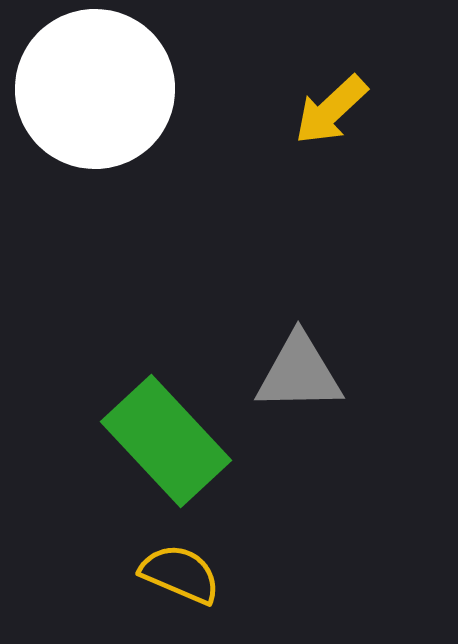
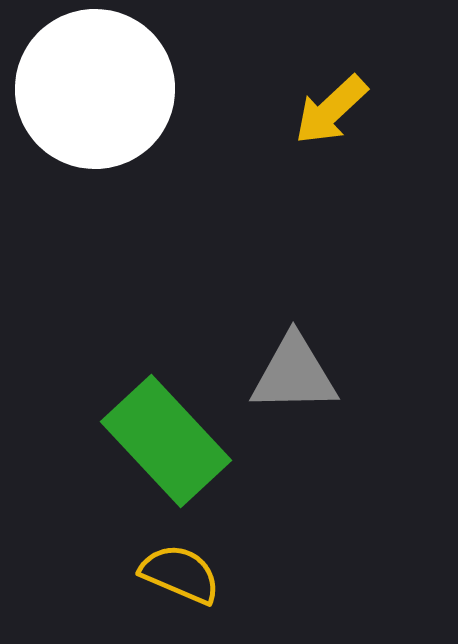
gray triangle: moved 5 px left, 1 px down
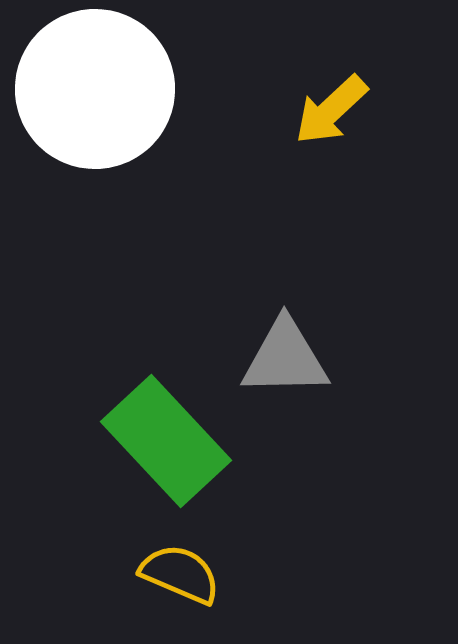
gray triangle: moved 9 px left, 16 px up
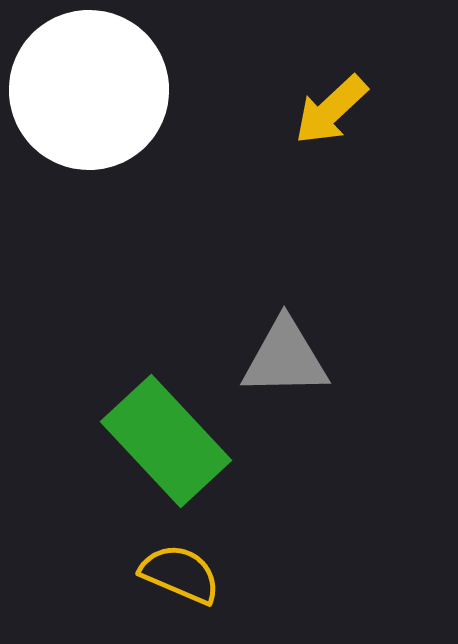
white circle: moved 6 px left, 1 px down
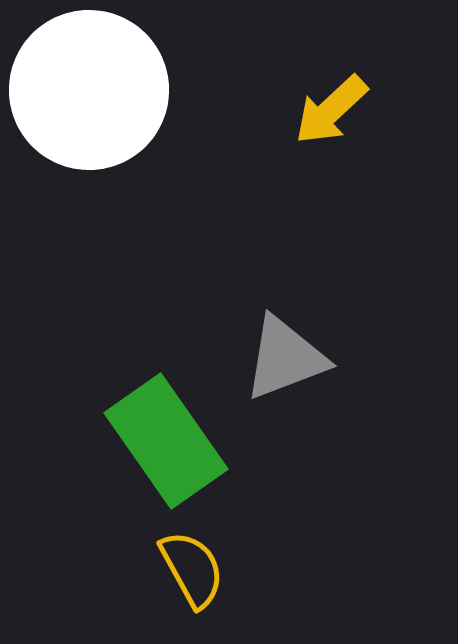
gray triangle: rotated 20 degrees counterclockwise
green rectangle: rotated 8 degrees clockwise
yellow semicircle: moved 12 px right, 5 px up; rotated 38 degrees clockwise
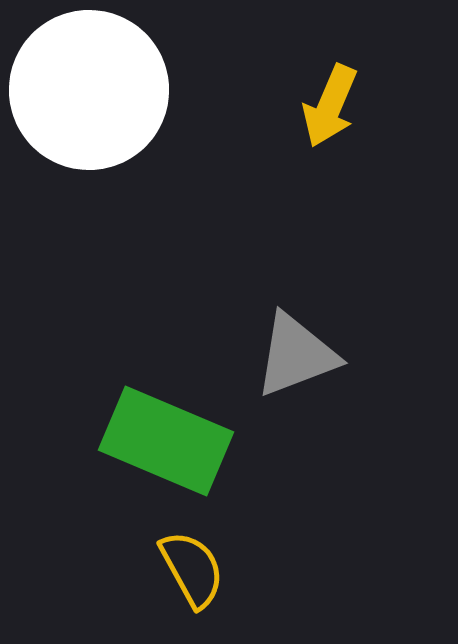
yellow arrow: moved 1 px left, 4 px up; rotated 24 degrees counterclockwise
gray triangle: moved 11 px right, 3 px up
green rectangle: rotated 32 degrees counterclockwise
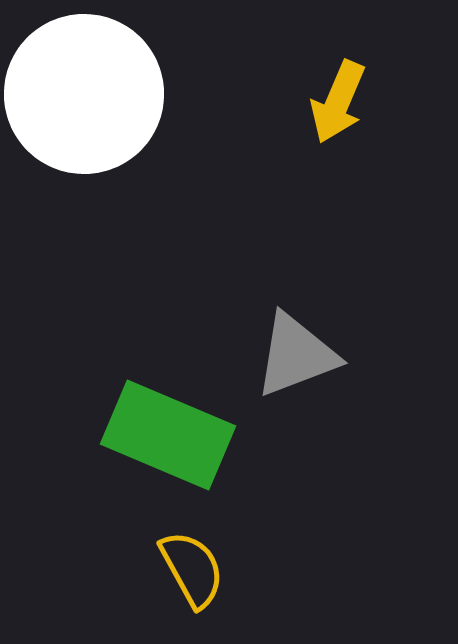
white circle: moved 5 px left, 4 px down
yellow arrow: moved 8 px right, 4 px up
green rectangle: moved 2 px right, 6 px up
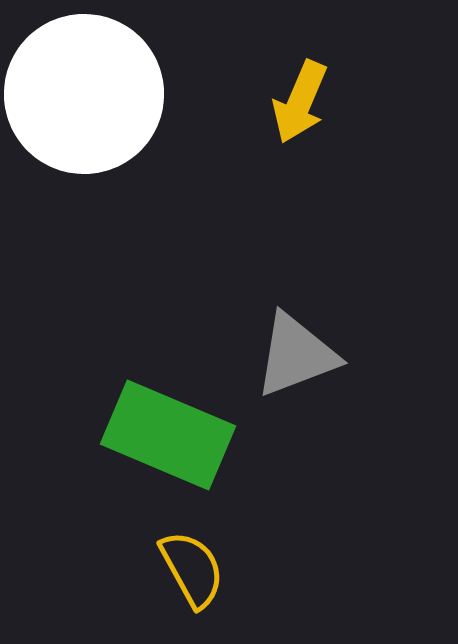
yellow arrow: moved 38 px left
